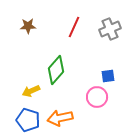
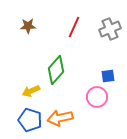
blue pentagon: moved 2 px right
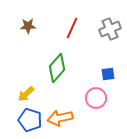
red line: moved 2 px left, 1 px down
green diamond: moved 1 px right, 2 px up
blue square: moved 2 px up
yellow arrow: moved 5 px left, 3 px down; rotated 18 degrees counterclockwise
pink circle: moved 1 px left, 1 px down
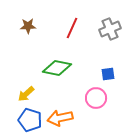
green diamond: rotated 60 degrees clockwise
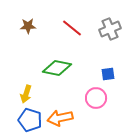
red line: rotated 75 degrees counterclockwise
yellow arrow: rotated 30 degrees counterclockwise
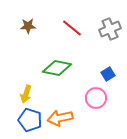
blue square: rotated 24 degrees counterclockwise
